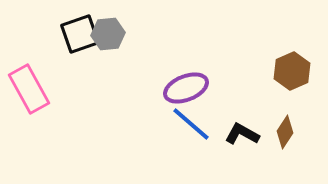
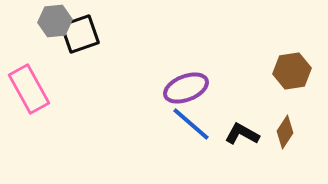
gray hexagon: moved 53 px left, 13 px up
brown hexagon: rotated 15 degrees clockwise
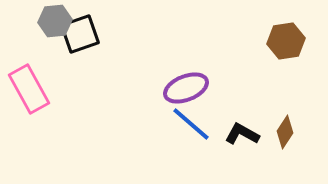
brown hexagon: moved 6 px left, 30 px up
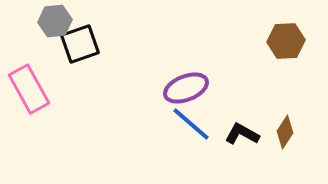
black square: moved 10 px down
brown hexagon: rotated 6 degrees clockwise
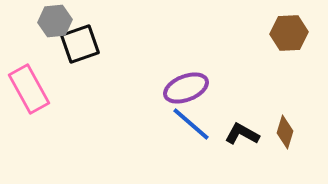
brown hexagon: moved 3 px right, 8 px up
brown diamond: rotated 16 degrees counterclockwise
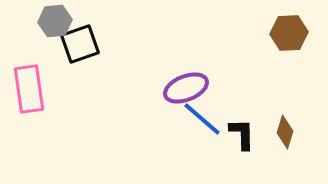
pink rectangle: rotated 21 degrees clockwise
blue line: moved 11 px right, 5 px up
black L-shape: rotated 60 degrees clockwise
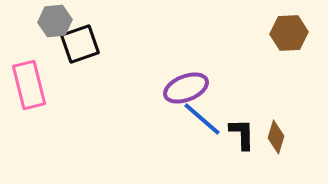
pink rectangle: moved 4 px up; rotated 6 degrees counterclockwise
brown diamond: moved 9 px left, 5 px down
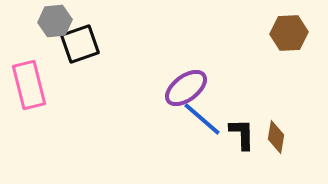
purple ellipse: rotated 15 degrees counterclockwise
brown diamond: rotated 8 degrees counterclockwise
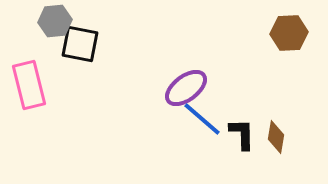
black square: rotated 30 degrees clockwise
